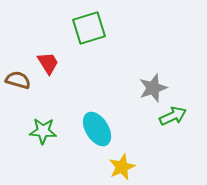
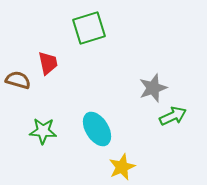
red trapezoid: rotated 20 degrees clockwise
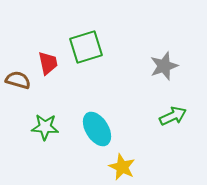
green square: moved 3 px left, 19 px down
gray star: moved 11 px right, 22 px up
green star: moved 2 px right, 4 px up
yellow star: rotated 24 degrees counterclockwise
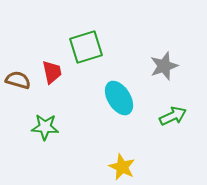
red trapezoid: moved 4 px right, 9 px down
cyan ellipse: moved 22 px right, 31 px up
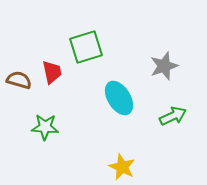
brown semicircle: moved 1 px right
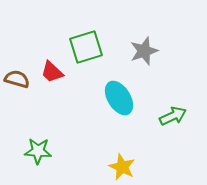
gray star: moved 20 px left, 15 px up
red trapezoid: rotated 145 degrees clockwise
brown semicircle: moved 2 px left, 1 px up
green star: moved 7 px left, 24 px down
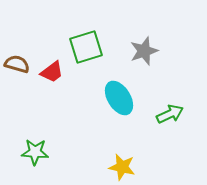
red trapezoid: rotated 80 degrees counterclockwise
brown semicircle: moved 15 px up
green arrow: moved 3 px left, 2 px up
green star: moved 3 px left, 1 px down
yellow star: rotated 12 degrees counterclockwise
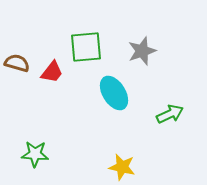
green square: rotated 12 degrees clockwise
gray star: moved 2 px left
brown semicircle: moved 1 px up
red trapezoid: rotated 15 degrees counterclockwise
cyan ellipse: moved 5 px left, 5 px up
green star: moved 2 px down
